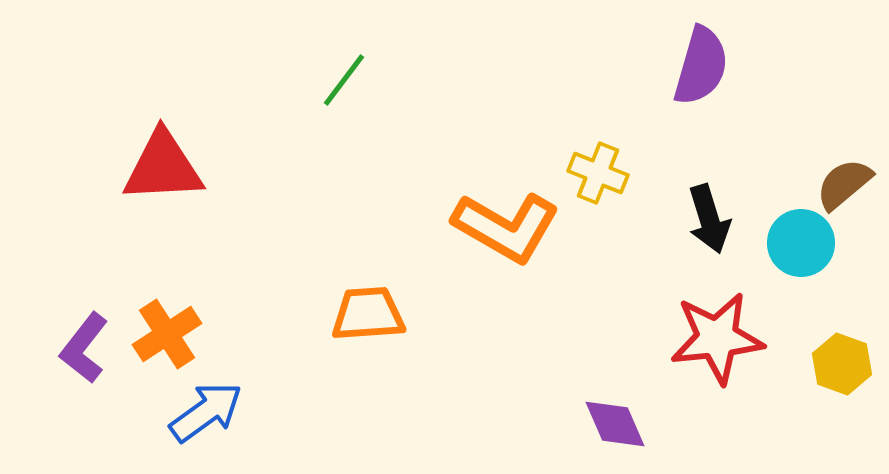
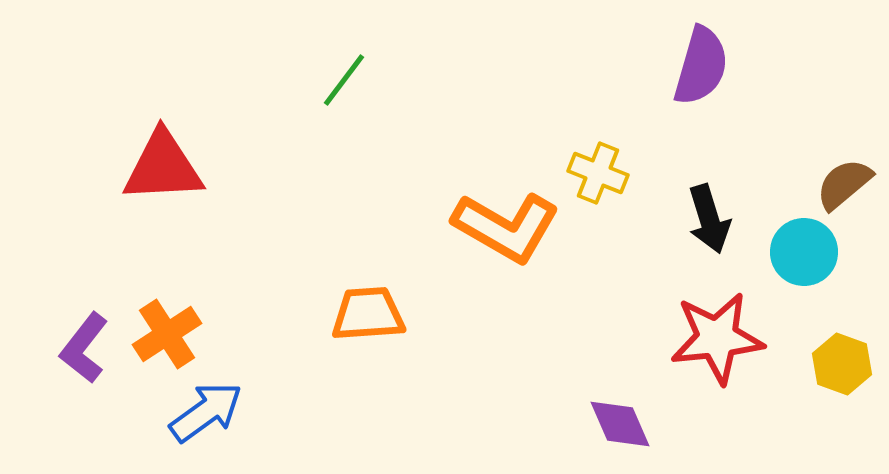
cyan circle: moved 3 px right, 9 px down
purple diamond: moved 5 px right
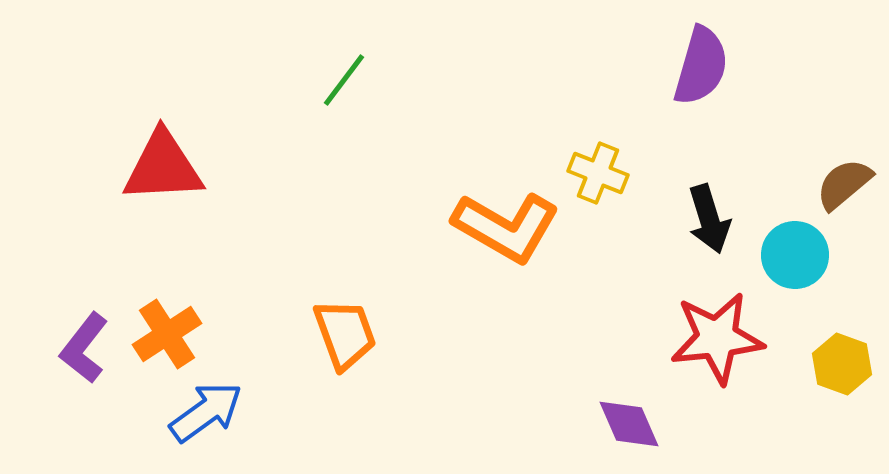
cyan circle: moved 9 px left, 3 px down
orange trapezoid: moved 23 px left, 20 px down; rotated 74 degrees clockwise
purple diamond: moved 9 px right
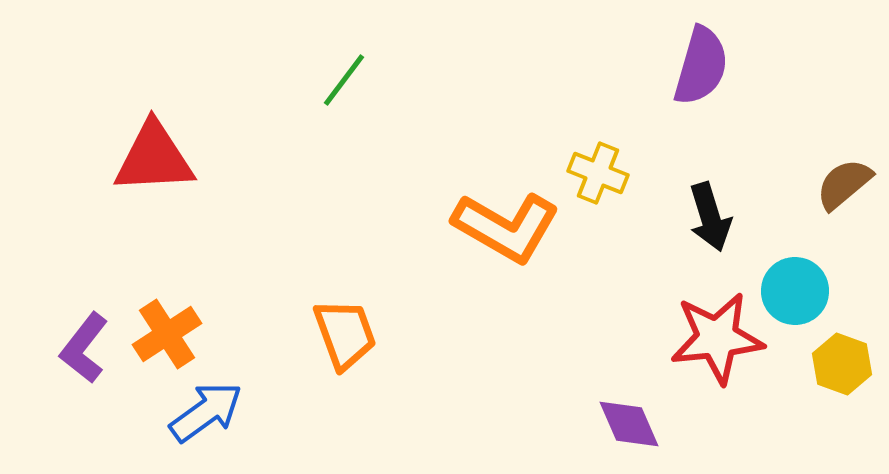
red triangle: moved 9 px left, 9 px up
black arrow: moved 1 px right, 2 px up
cyan circle: moved 36 px down
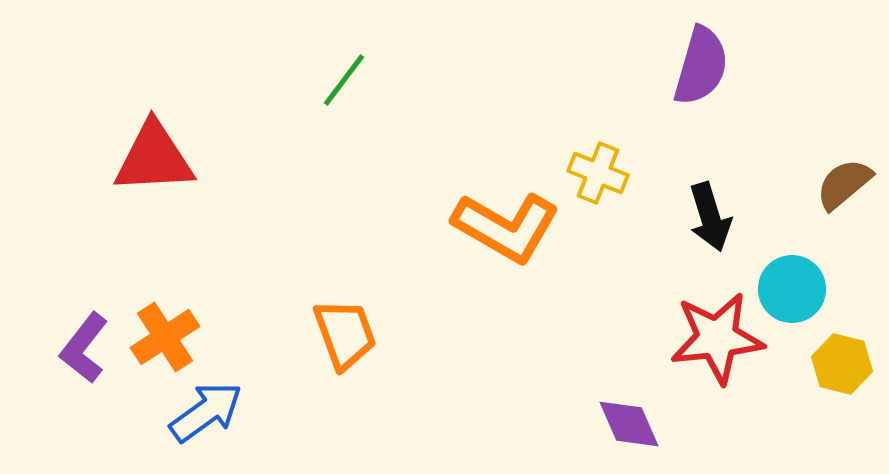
cyan circle: moved 3 px left, 2 px up
orange cross: moved 2 px left, 3 px down
yellow hexagon: rotated 6 degrees counterclockwise
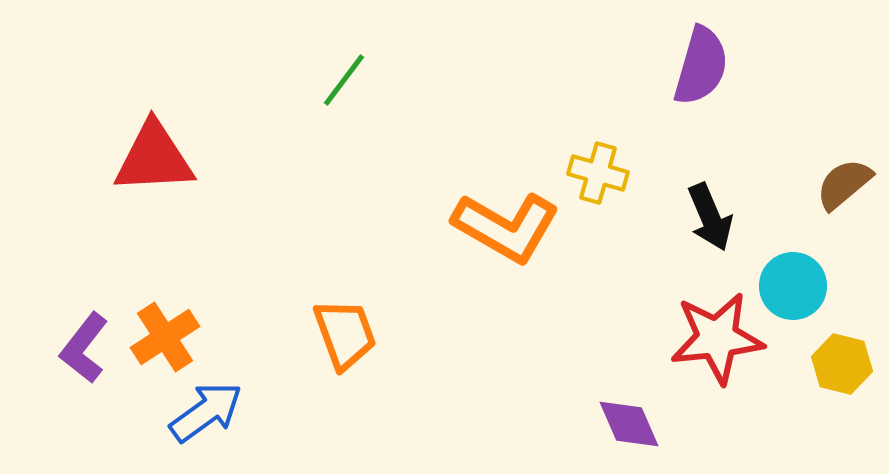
yellow cross: rotated 6 degrees counterclockwise
black arrow: rotated 6 degrees counterclockwise
cyan circle: moved 1 px right, 3 px up
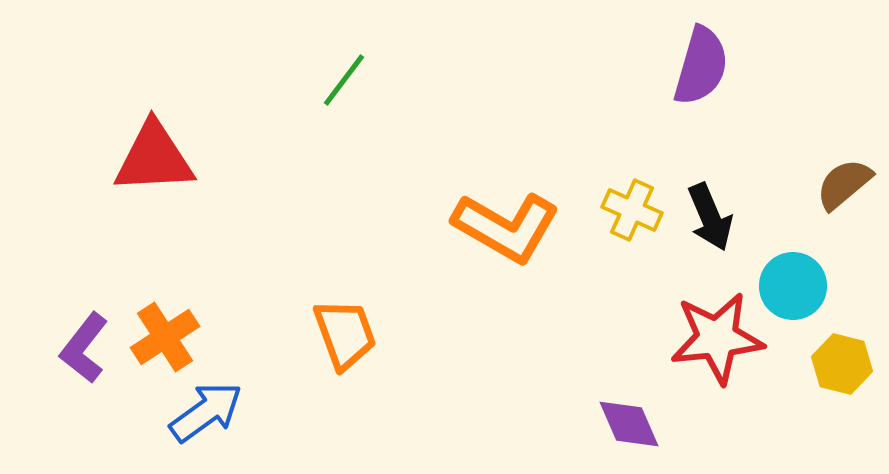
yellow cross: moved 34 px right, 37 px down; rotated 8 degrees clockwise
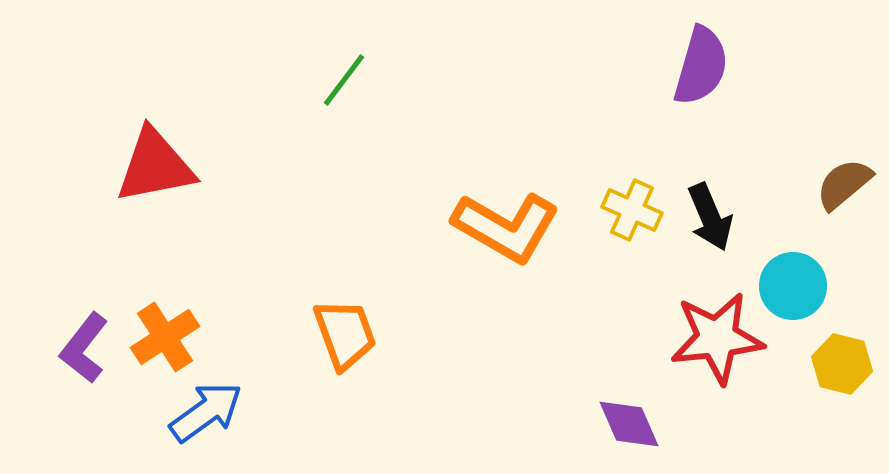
red triangle: moved 1 px right, 8 px down; rotated 8 degrees counterclockwise
